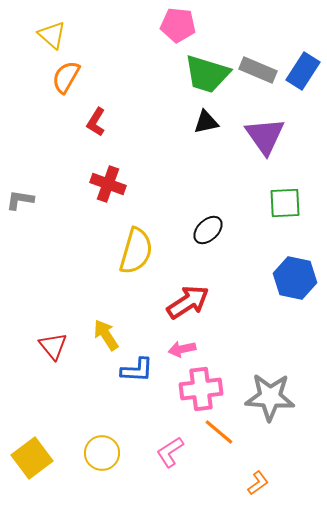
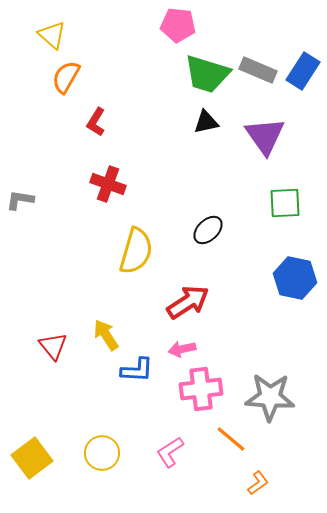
orange line: moved 12 px right, 7 px down
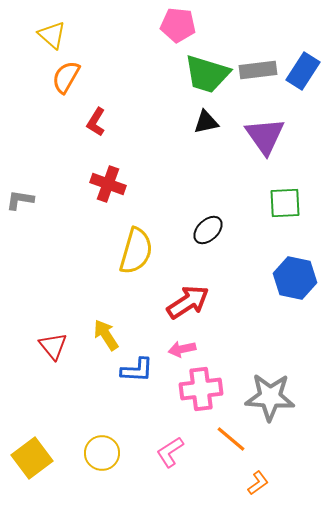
gray rectangle: rotated 30 degrees counterclockwise
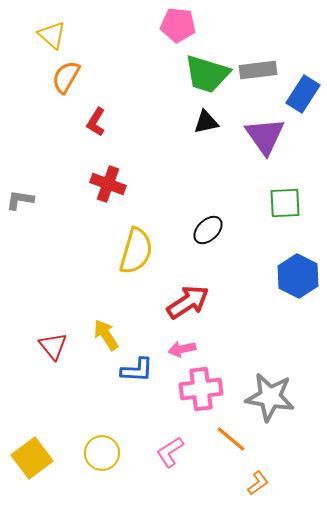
blue rectangle: moved 23 px down
blue hexagon: moved 3 px right, 2 px up; rotated 15 degrees clockwise
gray star: rotated 6 degrees clockwise
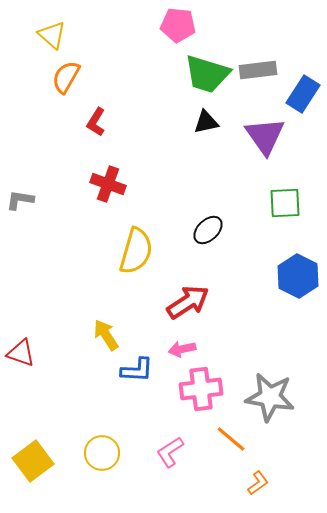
red triangle: moved 32 px left, 7 px down; rotated 32 degrees counterclockwise
yellow square: moved 1 px right, 3 px down
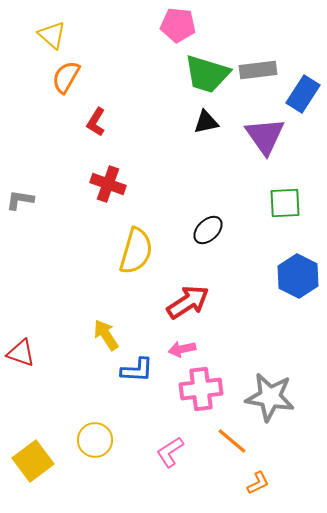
orange line: moved 1 px right, 2 px down
yellow circle: moved 7 px left, 13 px up
orange L-shape: rotated 10 degrees clockwise
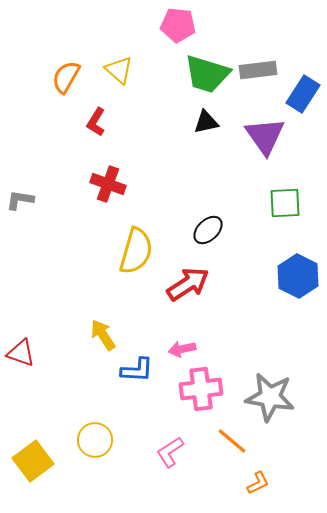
yellow triangle: moved 67 px right, 35 px down
red arrow: moved 18 px up
yellow arrow: moved 3 px left
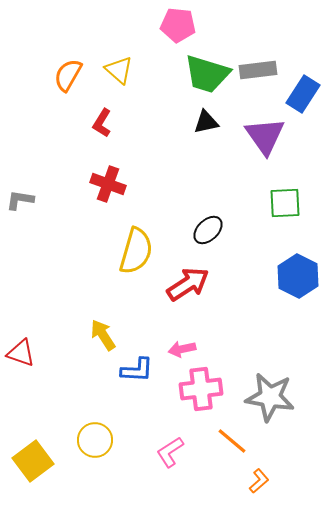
orange semicircle: moved 2 px right, 2 px up
red L-shape: moved 6 px right, 1 px down
orange L-shape: moved 1 px right, 2 px up; rotated 15 degrees counterclockwise
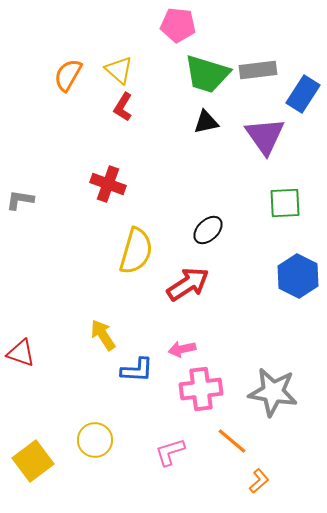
red L-shape: moved 21 px right, 16 px up
gray star: moved 3 px right, 5 px up
pink L-shape: rotated 16 degrees clockwise
